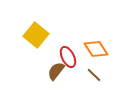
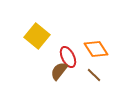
yellow square: moved 1 px right, 1 px down
brown semicircle: moved 3 px right
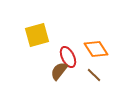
yellow square: moved 1 px up; rotated 35 degrees clockwise
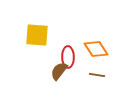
yellow square: rotated 20 degrees clockwise
red ellipse: rotated 25 degrees clockwise
brown line: moved 3 px right; rotated 35 degrees counterclockwise
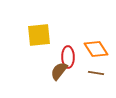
yellow square: moved 2 px right; rotated 10 degrees counterclockwise
brown line: moved 1 px left, 2 px up
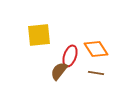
red ellipse: moved 2 px right, 1 px up; rotated 20 degrees clockwise
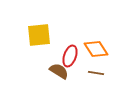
brown semicircle: rotated 84 degrees clockwise
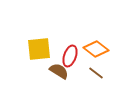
yellow square: moved 14 px down
orange diamond: rotated 20 degrees counterclockwise
brown line: rotated 28 degrees clockwise
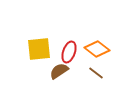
orange diamond: moved 1 px right
red ellipse: moved 1 px left, 4 px up
brown semicircle: rotated 66 degrees counterclockwise
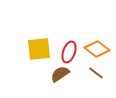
brown semicircle: moved 1 px right, 3 px down
